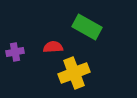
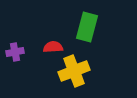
green rectangle: rotated 76 degrees clockwise
yellow cross: moved 2 px up
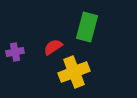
red semicircle: rotated 30 degrees counterclockwise
yellow cross: moved 1 px down
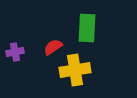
green rectangle: moved 1 px down; rotated 12 degrees counterclockwise
yellow cross: moved 1 px right, 2 px up; rotated 12 degrees clockwise
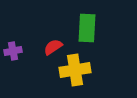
purple cross: moved 2 px left, 1 px up
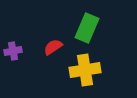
green rectangle: rotated 20 degrees clockwise
yellow cross: moved 10 px right
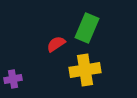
red semicircle: moved 3 px right, 3 px up
purple cross: moved 28 px down
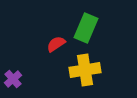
green rectangle: moved 1 px left
purple cross: rotated 30 degrees counterclockwise
